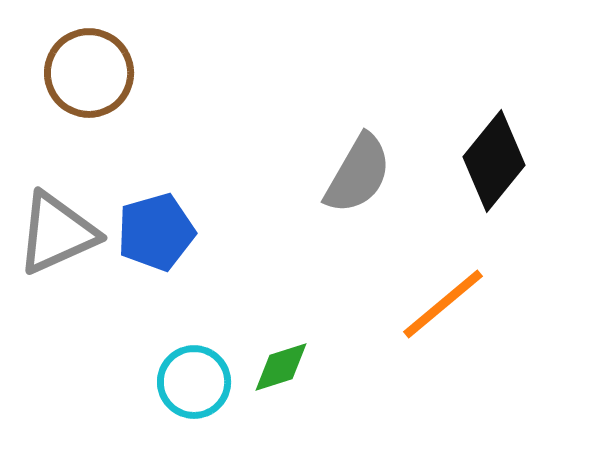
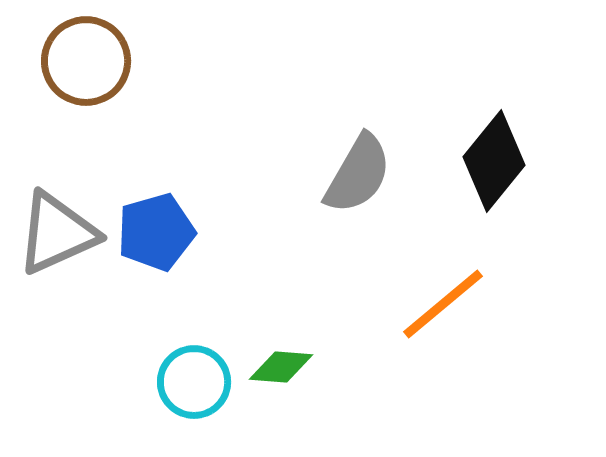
brown circle: moved 3 px left, 12 px up
green diamond: rotated 22 degrees clockwise
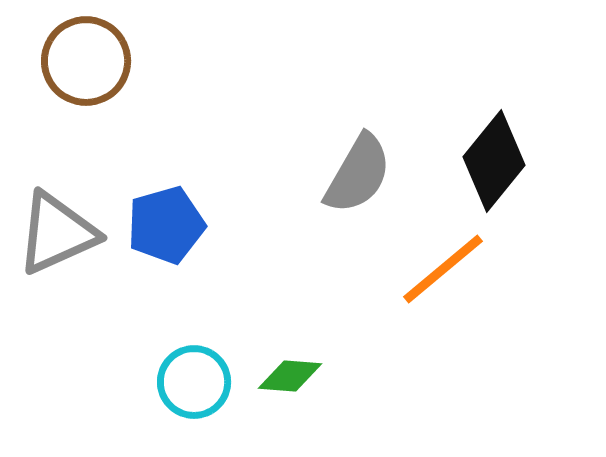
blue pentagon: moved 10 px right, 7 px up
orange line: moved 35 px up
green diamond: moved 9 px right, 9 px down
